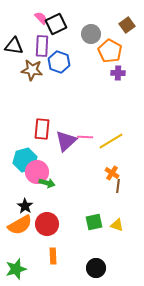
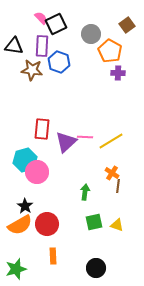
purple triangle: moved 1 px down
green arrow: moved 38 px right, 9 px down; rotated 98 degrees counterclockwise
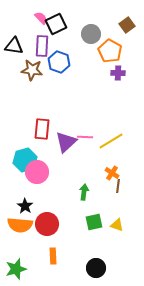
green arrow: moved 1 px left
orange semicircle: rotated 35 degrees clockwise
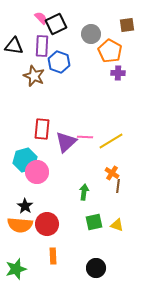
brown square: rotated 28 degrees clockwise
brown star: moved 2 px right, 6 px down; rotated 15 degrees clockwise
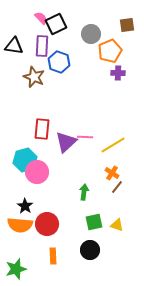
orange pentagon: rotated 20 degrees clockwise
brown star: moved 1 px down
yellow line: moved 2 px right, 4 px down
brown line: moved 1 px left, 1 px down; rotated 32 degrees clockwise
black circle: moved 6 px left, 18 px up
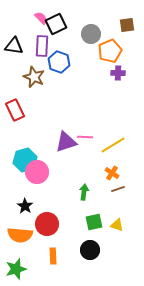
red rectangle: moved 27 px left, 19 px up; rotated 30 degrees counterclockwise
purple triangle: rotated 25 degrees clockwise
brown line: moved 1 px right, 2 px down; rotated 32 degrees clockwise
orange semicircle: moved 10 px down
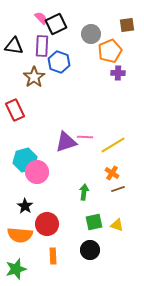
brown star: rotated 15 degrees clockwise
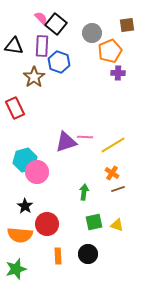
black square: rotated 25 degrees counterclockwise
gray circle: moved 1 px right, 1 px up
red rectangle: moved 2 px up
black circle: moved 2 px left, 4 px down
orange rectangle: moved 5 px right
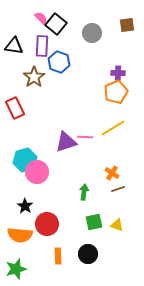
orange pentagon: moved 6 px right, 41 px down
yellow line: moved 17 px up
